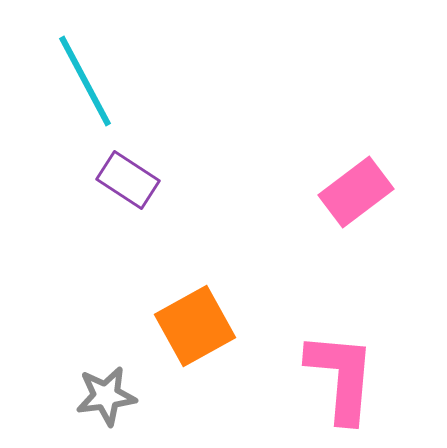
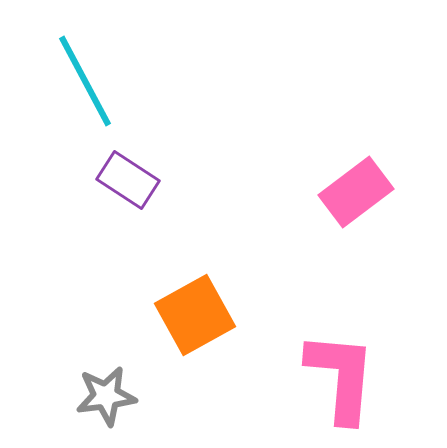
orange square: moved 11 px up
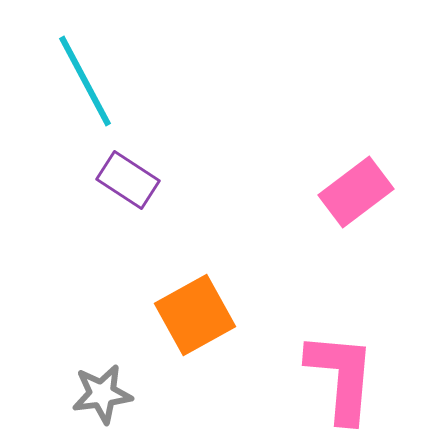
gray star: moved 4 px left, 2 px up
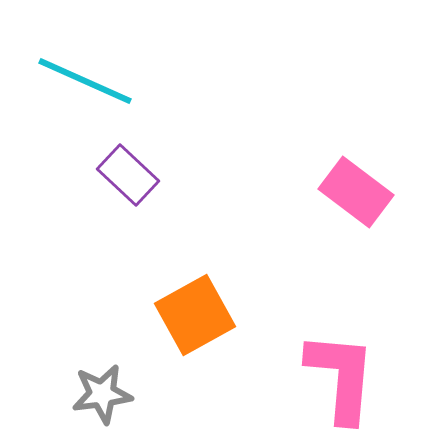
cyan line: rotated 38 degrees counterclockwise
purple rectangle: moved 5 px up; rotated 10 degrees clockwise
pink rectangle: rotated 74 degrees clockwise
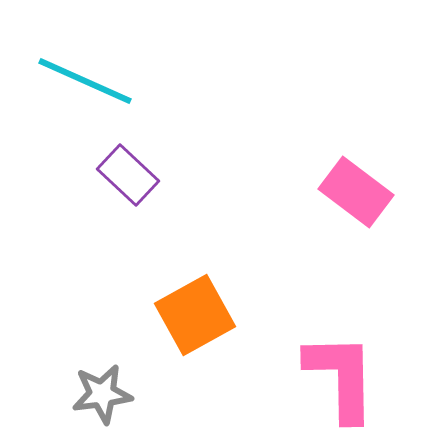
pink L-shape: rotated 6 degrees counterclockwise
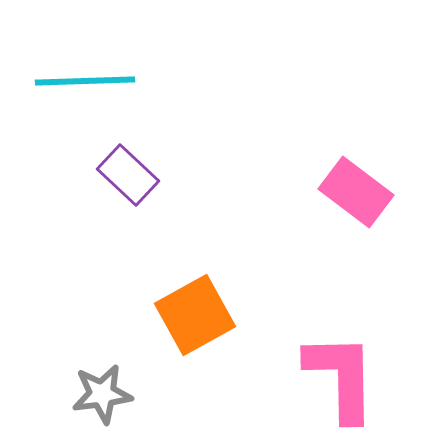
cyan line: rotated 26 degrees counterclockwise
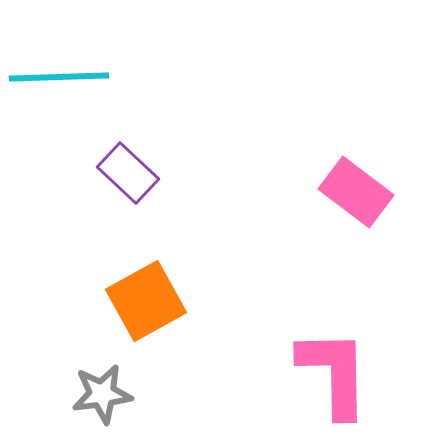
cyan line: moved 26 px left, 4 px up
purple rectangle: moved 2 px up
orange square: moved 49 px left, 14 px up
pink L-shape: moved 7 px left, 4 px up
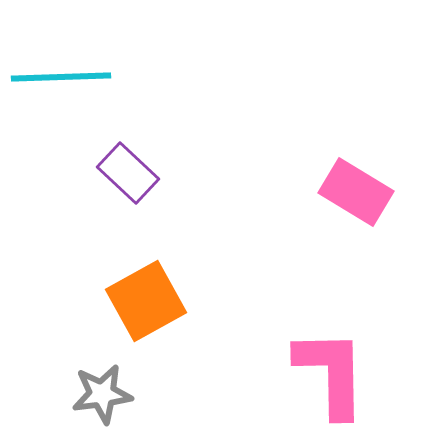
cyan line: moved 2 px right
pink rectangle: rotated 6 degrees counterclockwise
pink L-shape: moved 3 px left
